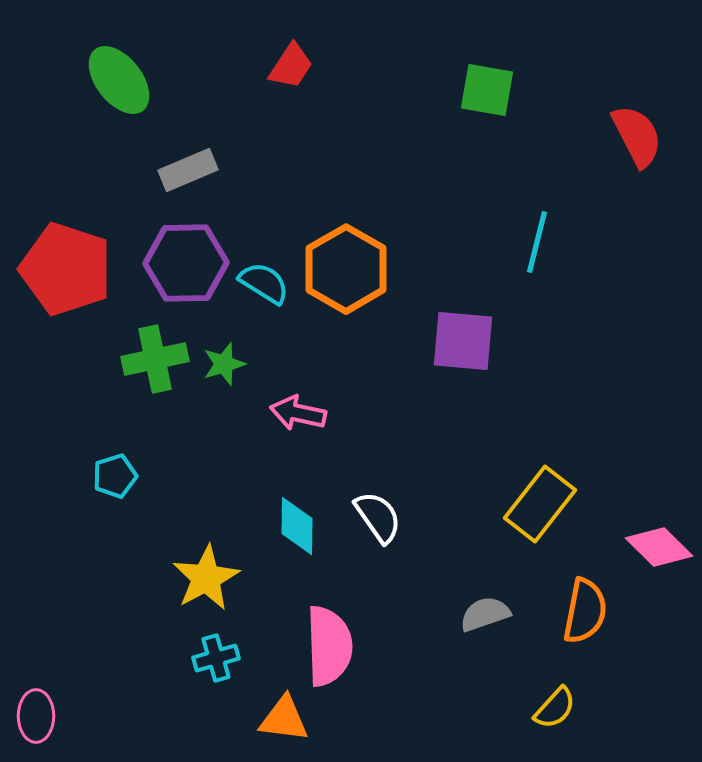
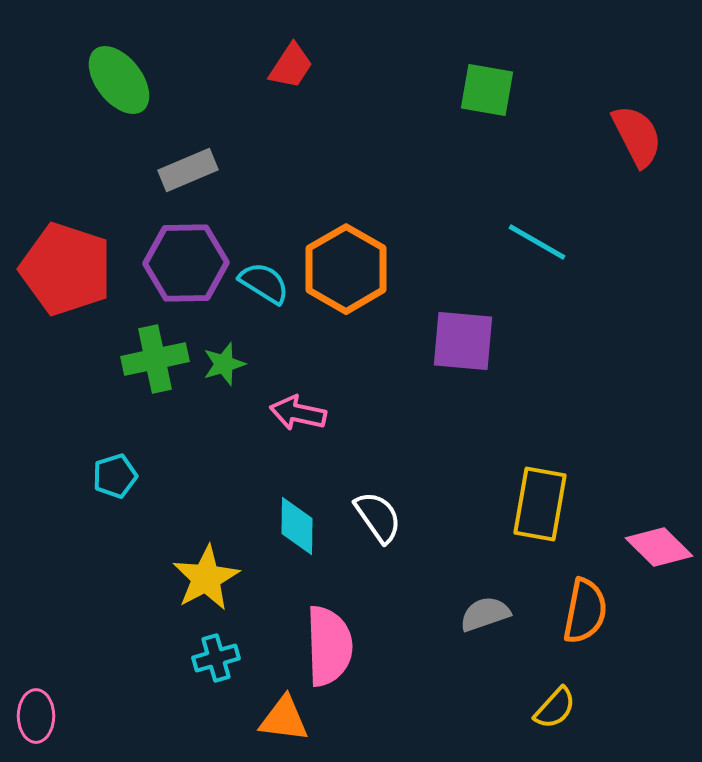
cyan line: rotated 74 degrees counterclockwise
yellow rectangle: rotated 28 degrees counterclockwise
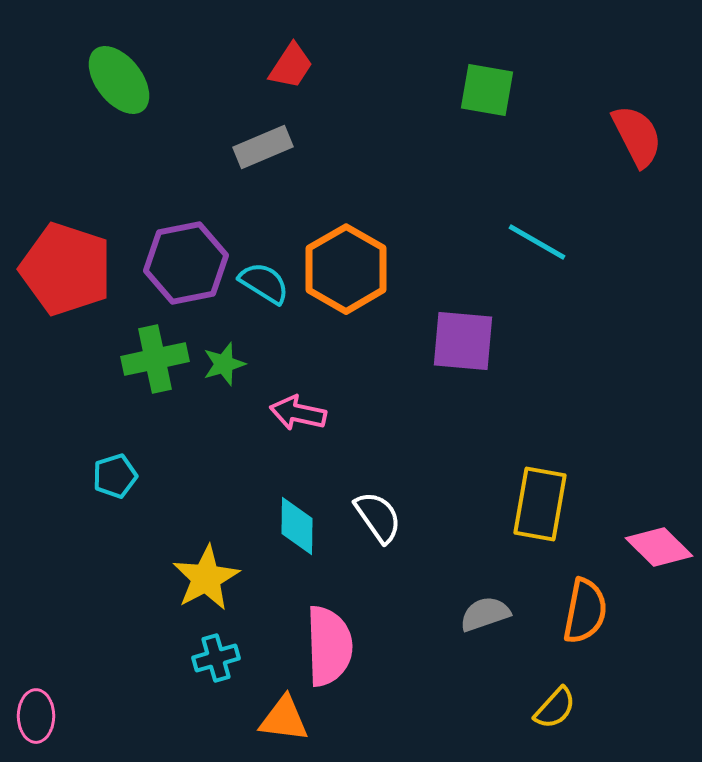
gray rectangle: moved 75 px right, 23 px up
purple hexagon: rotated 10 degrees counterclockwise
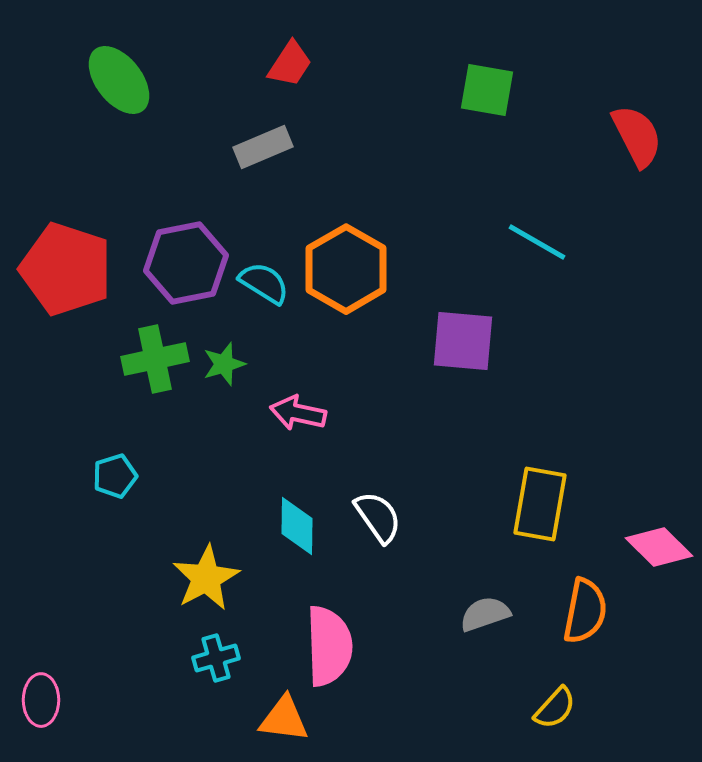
red trapezoid: moved 1 px left, 2 px up
pink ellipse: moved 5 px right, 16 px up
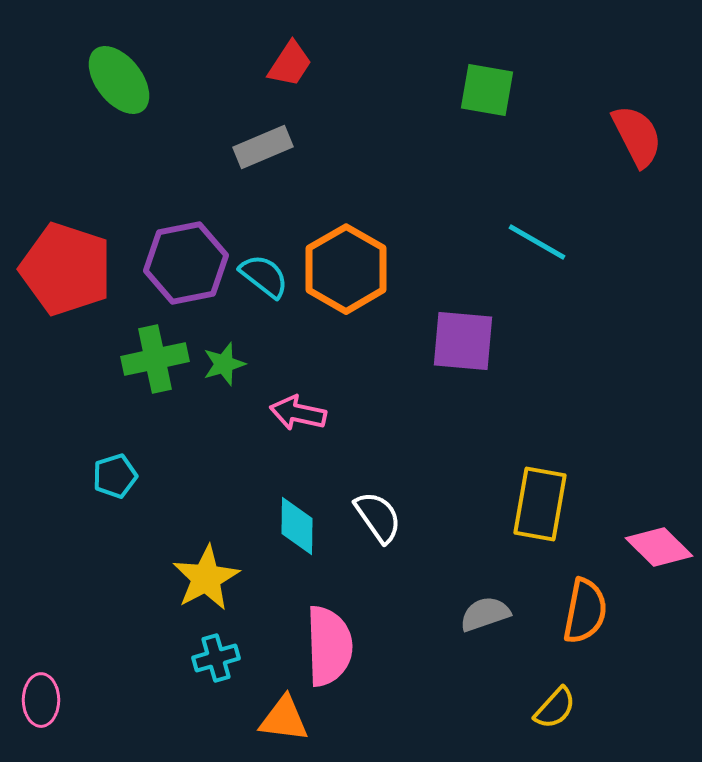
cyan semicircle: moved 7 px up; rotated 6 degrees clockwise
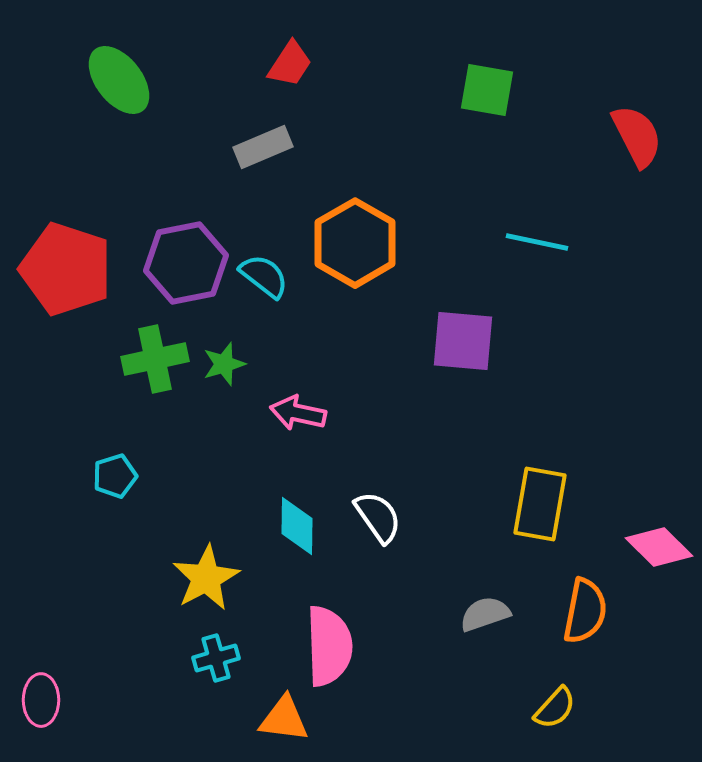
cyan line: rotated 18 degrees counterclockwise
orange hexagon: moved 9 px right, 26 px up
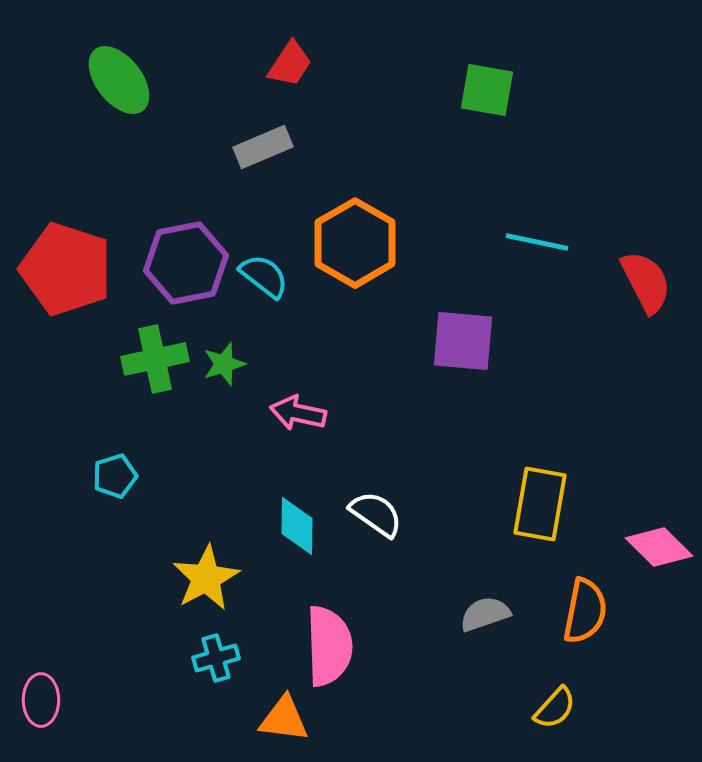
red semicircle: moved 9 px right, 146 px down
white semicircle: moved 2 px left, 3 px up; rotated 20 degrees counterclockwise
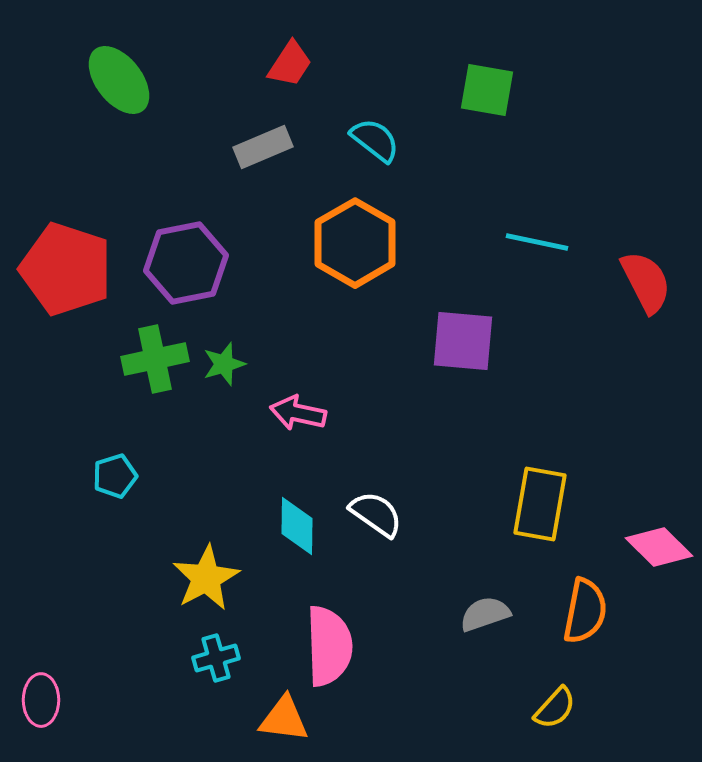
cyan semicircle: moved 111 px right, 136 px up
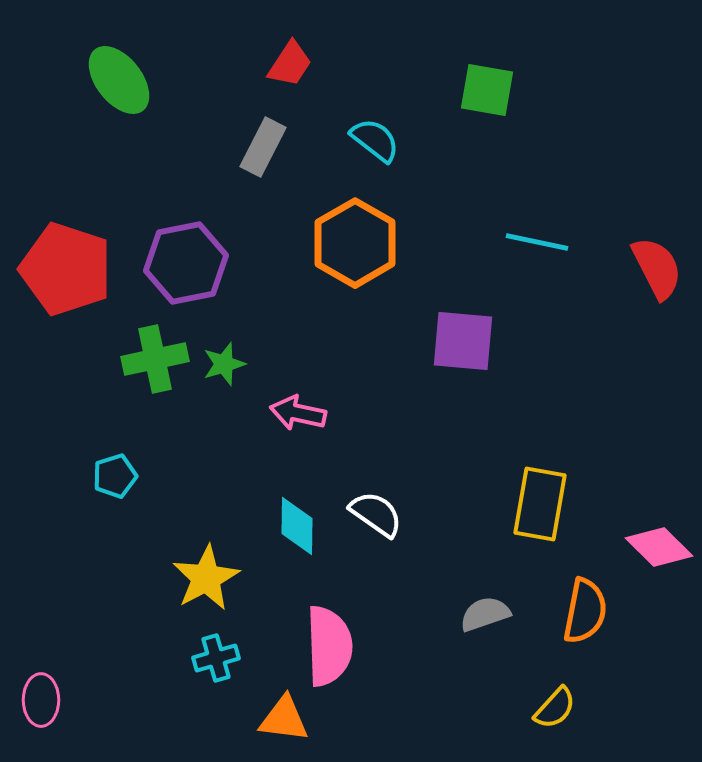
gray rectangle: rotated 40 degrees counterclockwise
red semicircle: moved 11 px right, 14 px up
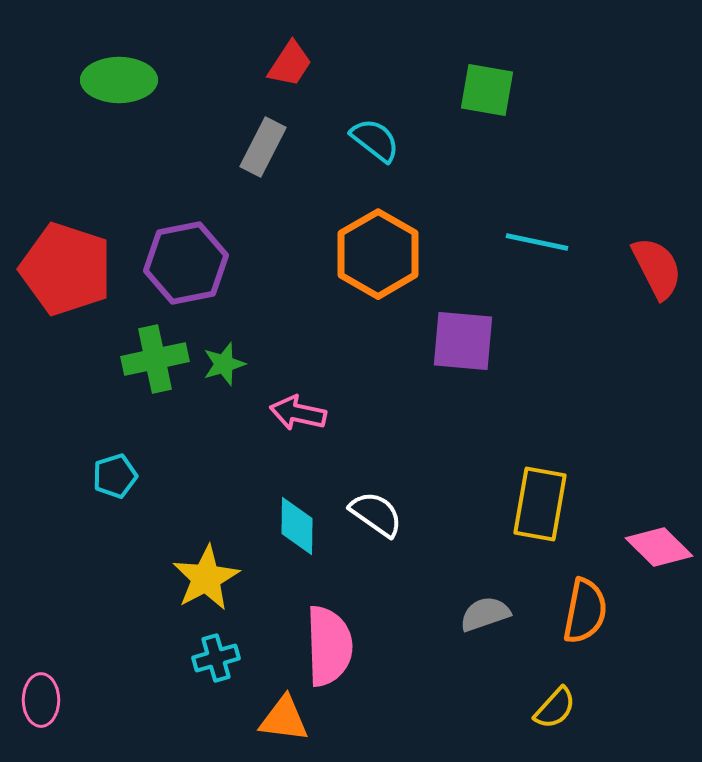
green ellipse: rotated 52 degrees counterclockwise
orange hexagon: moved 23 px right, 11 px down
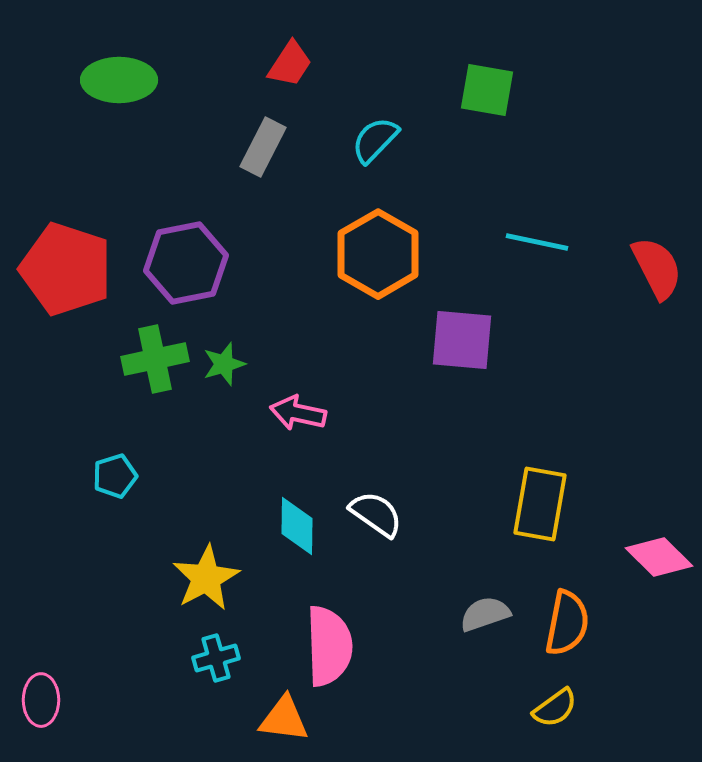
cyan semicircle: rotated 84 degrees counterclockwise
purple square: moved 1 px left, 1 px up
pink diamond: moved 10 px down
orange semicircle: moved 18 px left, 12 px down
yellow semicircle: rotated 12 degrees clockwise
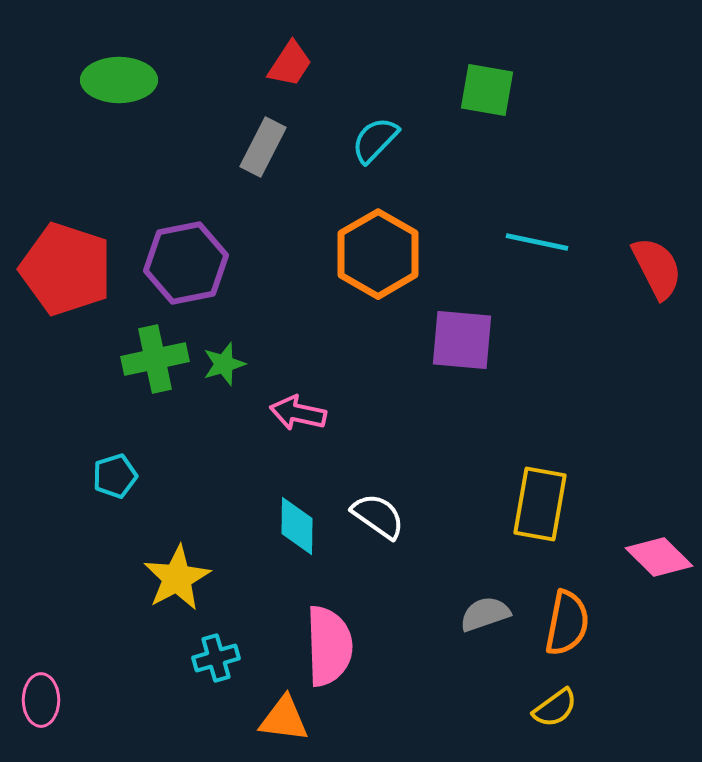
white semicircle: moved 2 px right, 2 px down
yellow star: moved 29 px left
